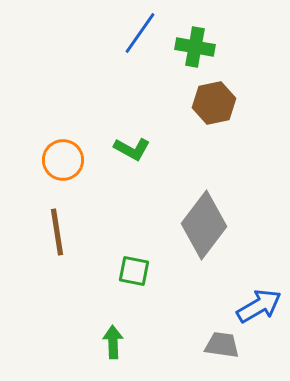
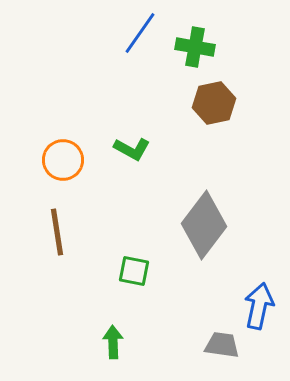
blue arrow: rotated 48 degrees counterclockwise
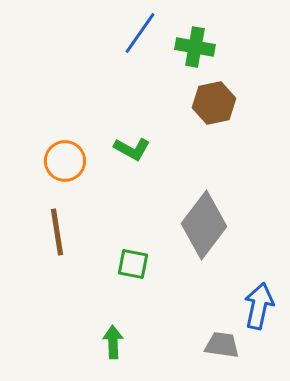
orange circle: moved 2 px right, 1 px down
green square: moved 1 px left, 7 px up
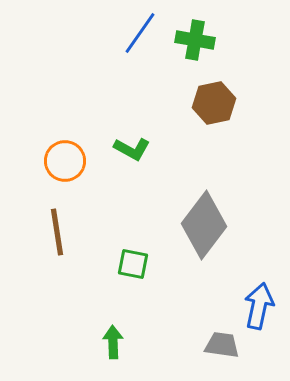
green cross: moved 7 px up
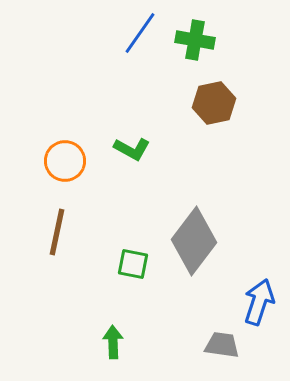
gray diamond: moved 10 px left, 16 px down
brown line: rotated 21 degrees clockwise
blue arrow: moved 4 px up; rotated 6 degrees clockwise
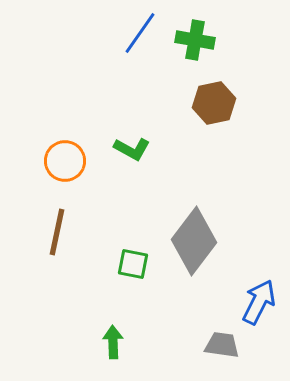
blue arrow: rotated 9 degrees clockwise
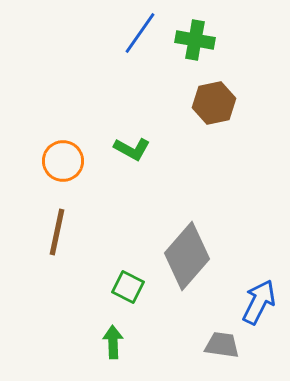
orange circle: moved 2 px left
gray diamond: moved 7 px left, 15 px down; rotated 4 degrees clockwise
green square: moved 5 px left, 23 px down; rotated 16 degrees clockwise
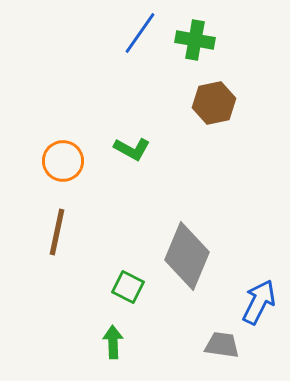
gray diamond: rotated 18 degrees counterclockwise
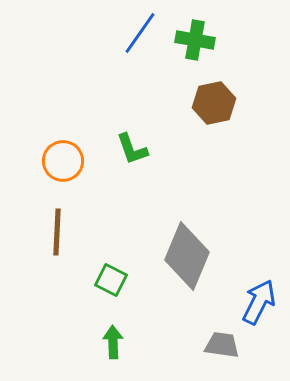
green L-shape: rotated 42 degrees clockwise
brown line: rotated 9 degrees counterclockwise
green square: moved 17 px left, 7 px up
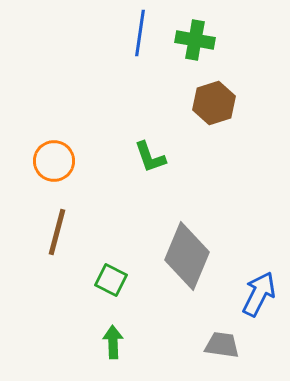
blue line: rotated 27 degrees counterclockwise
brown hexagon: rotated 6 degrees counterclockwise
green L-shape: moved 18 px right, 8 px down
orange circle: moved 9 px left
brown line: rotated 12 degrees clockwise
blue arrow: moved 8 px up
